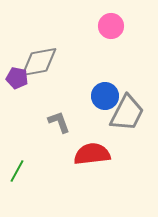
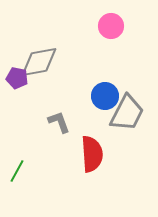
red semicircle: rotated 93 degrees clockwise
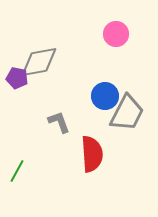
pink circle: moved 5 px right, 8 px down
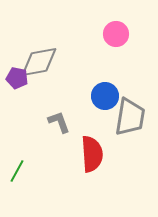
gray trapezoid: moved 3 px right, 4 px down; rotated 18 degrees counterclockwise
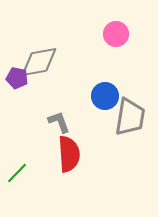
red semicircle: moved 23 px left
green line: moved 2 px down; rotated 15 degrees clockwise
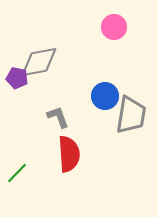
pink circle: moved 2 px left, 7 px up
gray trapezoid: moved 1 px right, 2 px up
gray L-shape: moved 1 px left, 5 px up
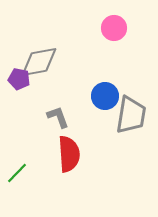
pink circle: moved 1 px down
purple pentagon: moved 2 px right, 1 px down
